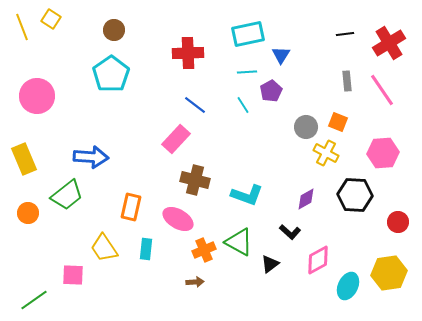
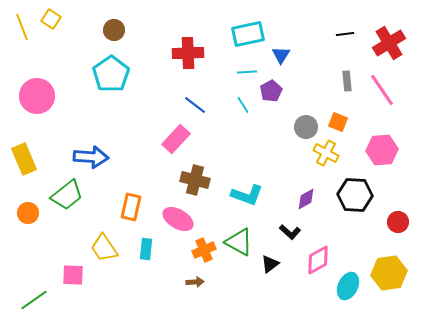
pink hexagon at (383, 153): moved 1 px left, 3 px up
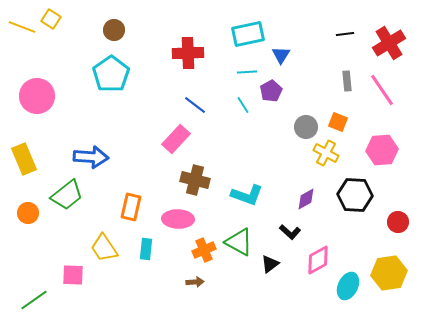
yellow line at (22, 27): rotated 48 degrees counterclockwise
pink ellipse at (178, 219): rotated 28 degrees counterclockwise
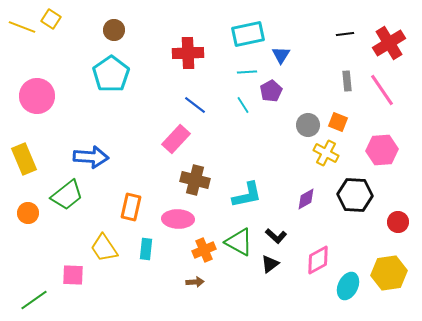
gray circle at (306, 127): moved 2 px right, 2 px up
cyan L-shape at (247, 195): rotated 32 degrees counterclockwise
black L-shape at (290, 232): moved 14 px left, 4 px down
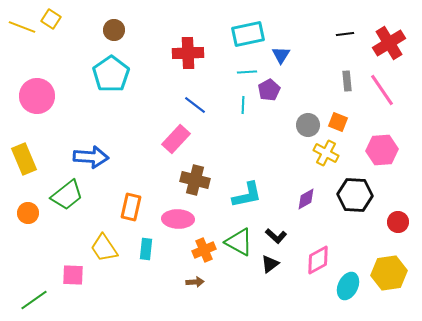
purple pentagon at (271, 91): moved 2 px left, 1 px up
cyan line at (243, 105): rotated 36 degrees clockwise
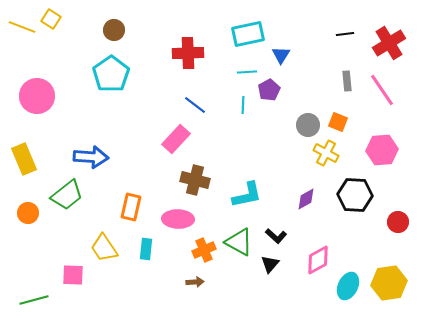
black triangle at (270, 264): rotated 12 degrees counterclockwise
yellow hexagon at (389, 273): moved 10 px down
green line at (34, 300): rotated 20 degrees clockwise
